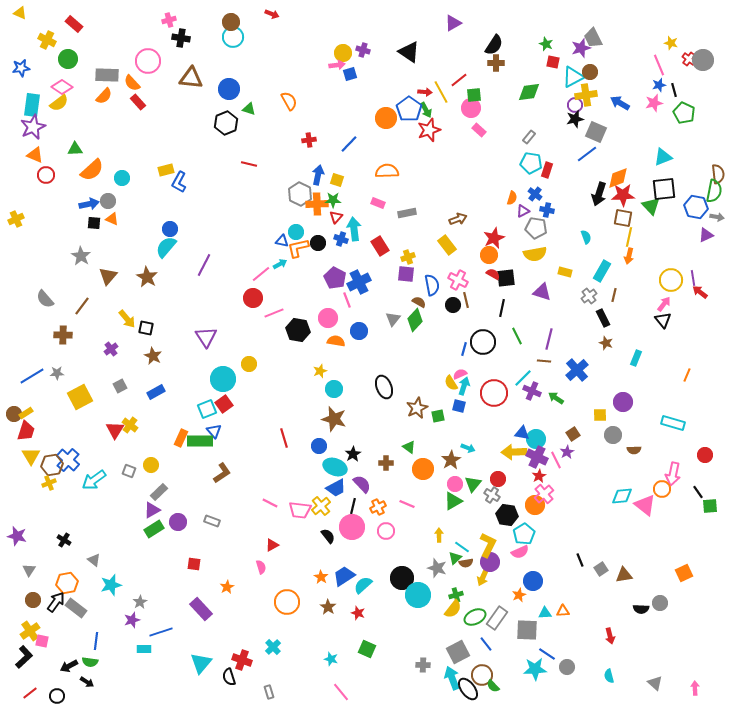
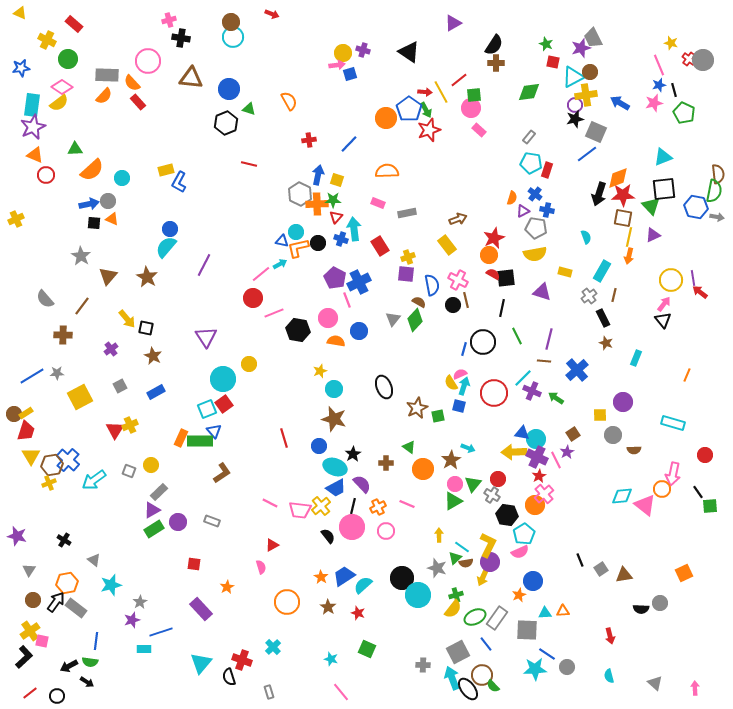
purple triangle at (706, 235): moved 53 px left
yellow cross at (130, 425): rotated 28 degrees clockwise
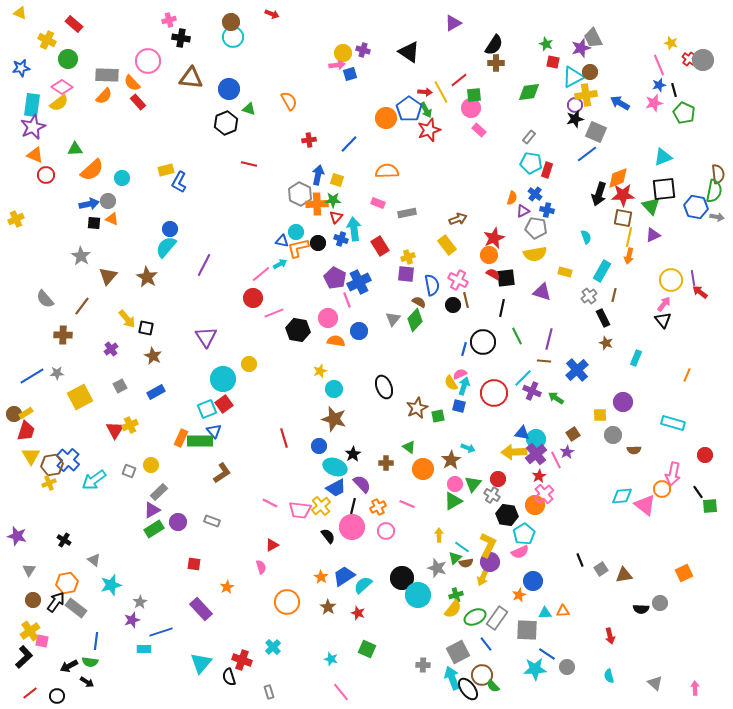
purple cross at (537, 457): moved 1 px left, 3 px up; rotated 25 degrees clockwise
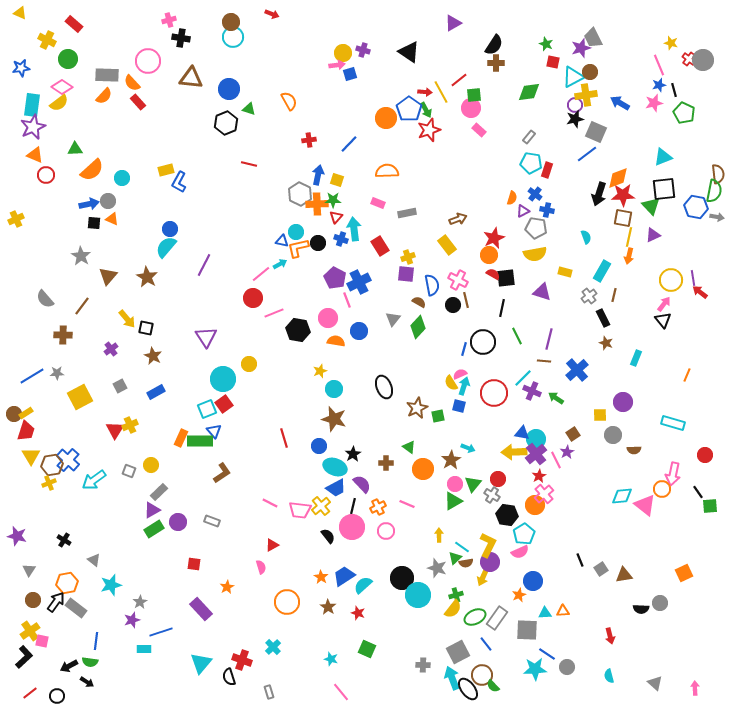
green diamond at (415, 320): moved 3 px right, 7 px down
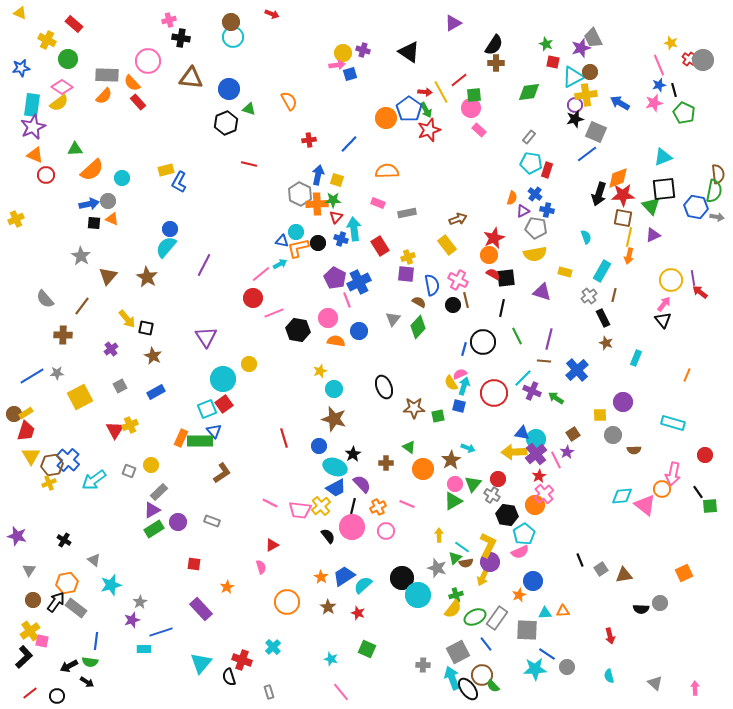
brown star at (417, 408): moved 3 px left; rotated 25 degrees clockwise
